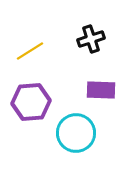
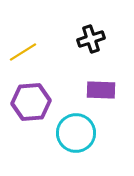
yellow line: moved 7 px left, 1 px down
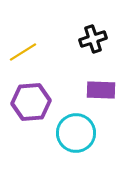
black cross: moved 2 px right
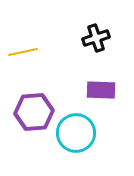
black cross: moved 3 px right, 1 px up
yellow line: rotated 20 degrees clockwise
purple hexagon: moved 3 px right, 10 px down
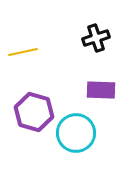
purple hexagon: rotated 21 degrees clockwise
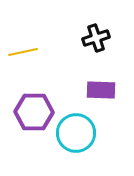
purple hexagon: rotated 15 degrees counterclockwise
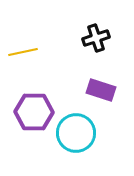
purple rectangle: rotated 16 degrees clockwise
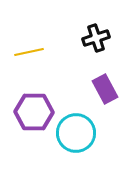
yellow line: moved 6 px right
purple rectangle: moved 4 px right, 1 px up; rotated 44 degrees clockwise
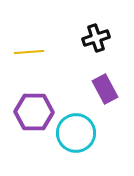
yellow line: rotated 8 degrees clockwise
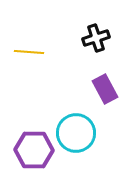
yellow line: rotated 8 degrees clockwise
purple hexagon: moved 38 px down
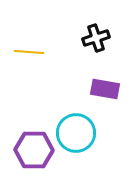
purple rectangle: rotated 52 degrees counterclockwise
